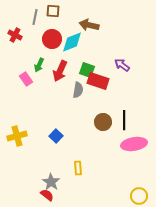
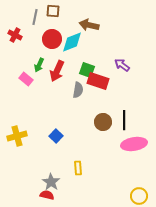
red arrow: moved 3 px left
pink rectangle: rotated 16 degrees counterclockwise
red semicircle: rotated 24 degrees counterclockwise
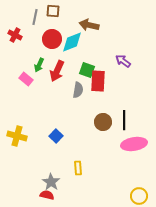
purple arrow: moved 1 px right, 4 px up
red rectangle: rotated 75 degrees clockwise
yellow cross: rotated 30 degrees clockwise
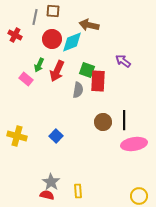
yellow rectangle: moved 23 px down
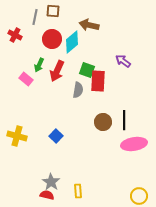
cyan diamond: rotated 20 degrees counterclockwise
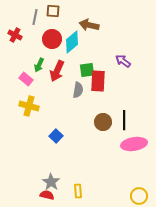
green square: rotated 28 degrees counterclockwise
yellow cross: moved 12 px right, 30 px up
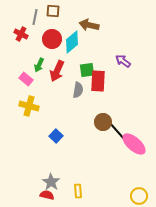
red cross: moved 6 px right, 1 px up
black line: moved 7 px left, 11 px down; rotated 42 degrees counterclockwise
pink ellipse: rotated 50 degrees clockwise
